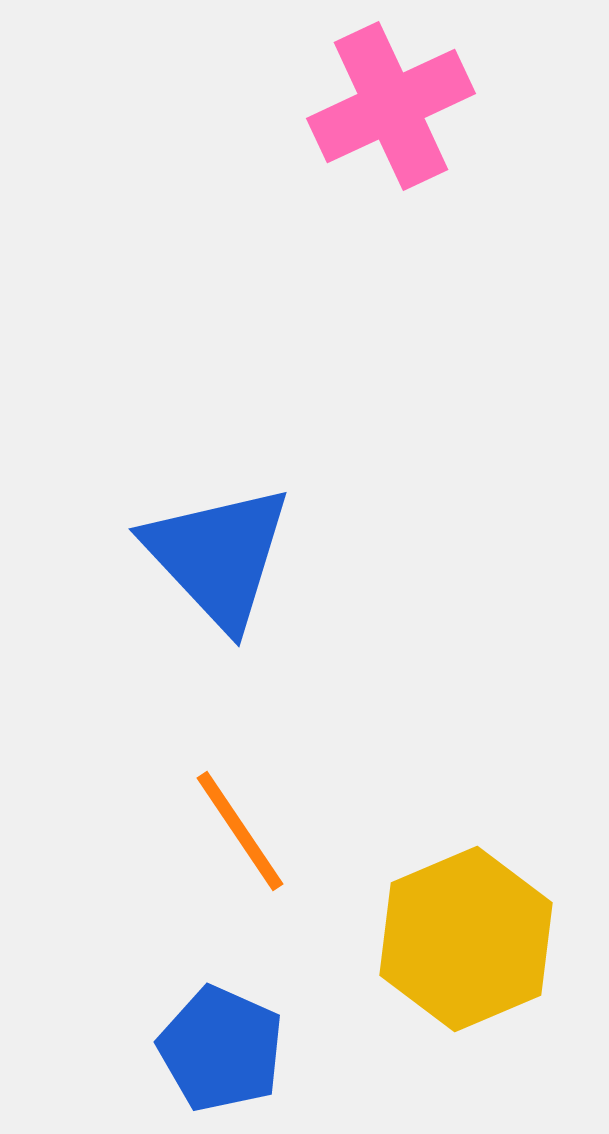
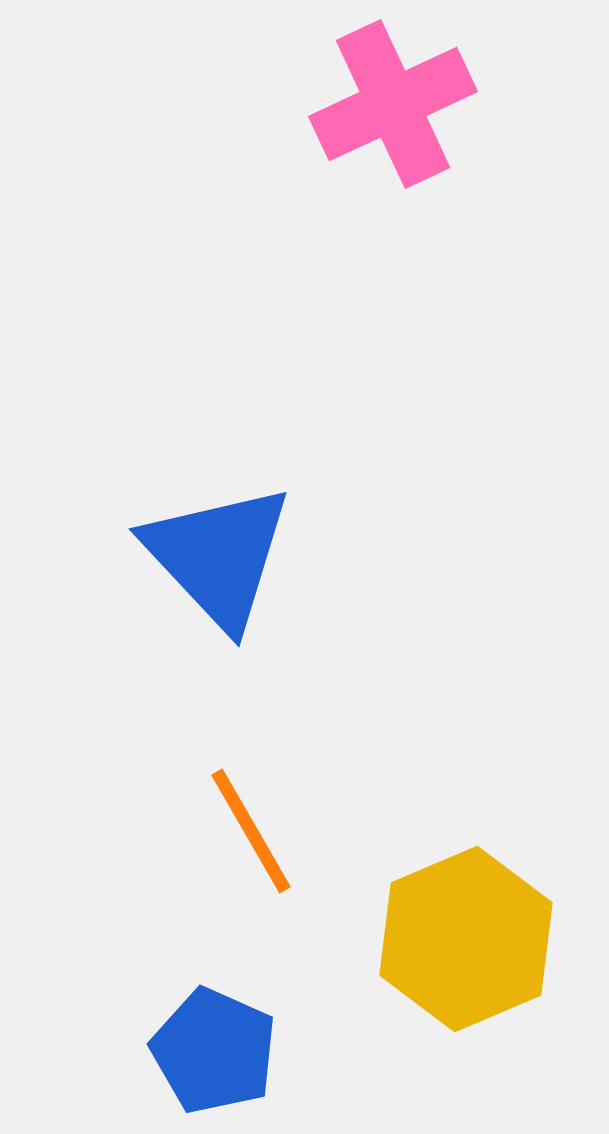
pink cross: moved 2 px right, 2 px up
orange line: moved 11 px right; rotated 4 degrees clockwise
blue pentagon: moved 7 px left, 2 px down
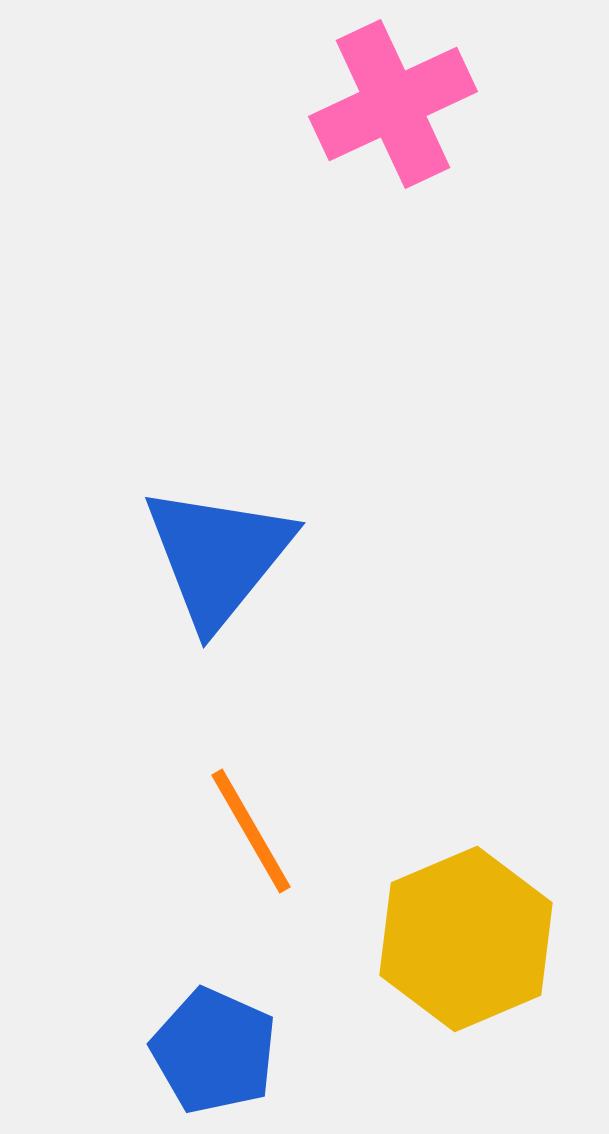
blue triangle: rotated 22 degrees clockwise
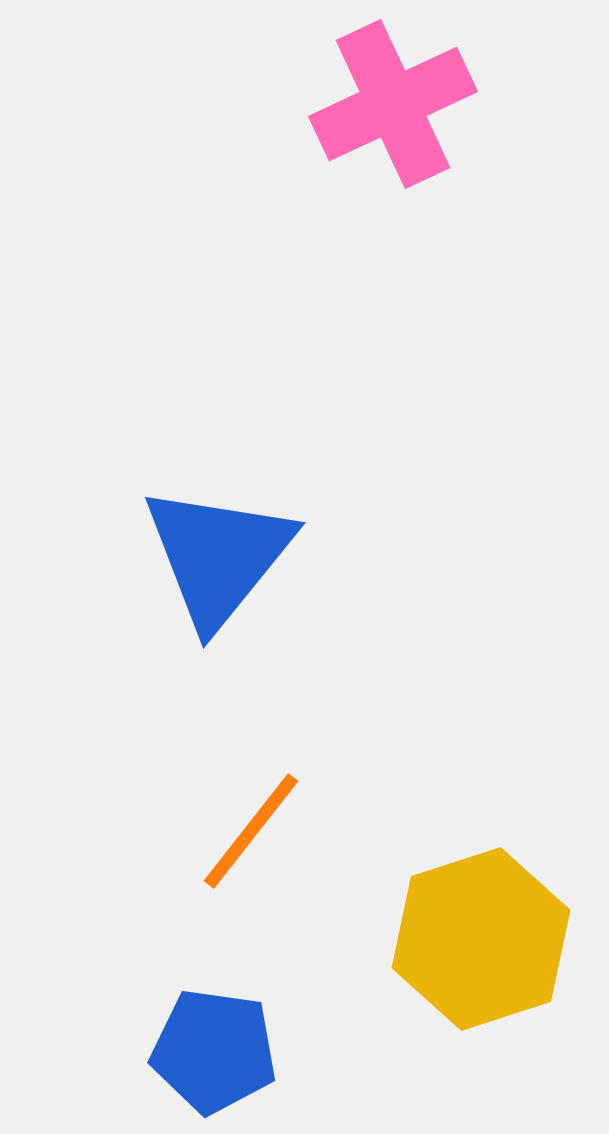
orange line: rotated 68 degrees clockwise
yellow hexagon: moved 15 px right; rotated 5 degrees clockwise
blue pentagon: rotated 16 degrees counterclockwise
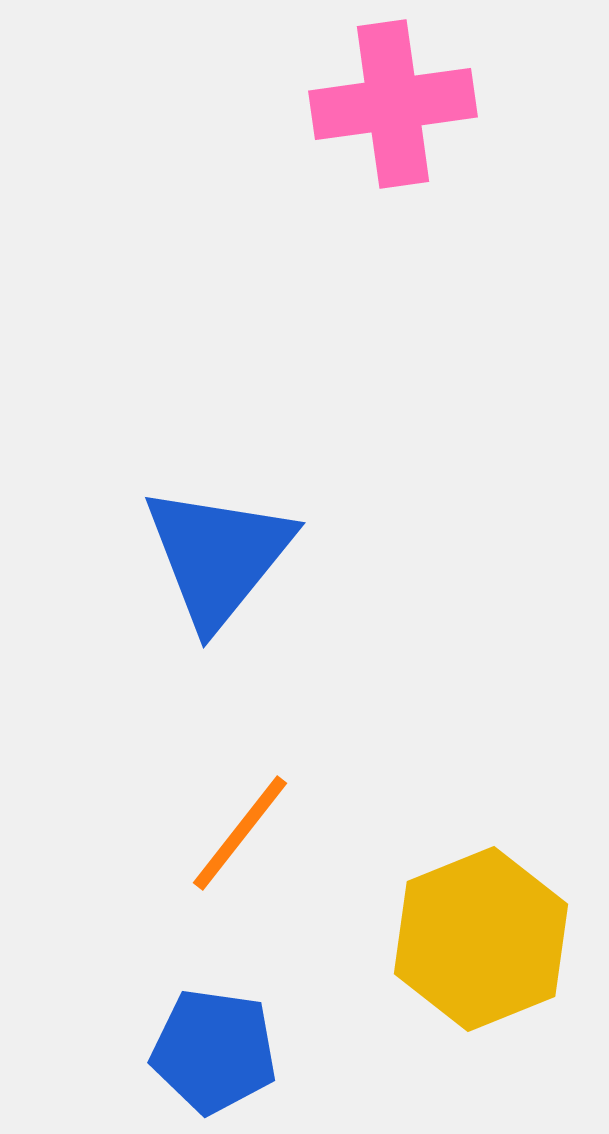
pink cross: rotated 17 degrees clockwise
orange line: moved 11 px left, 2 px down
yellow hexagon: rotated 4 degrees counterclockwise
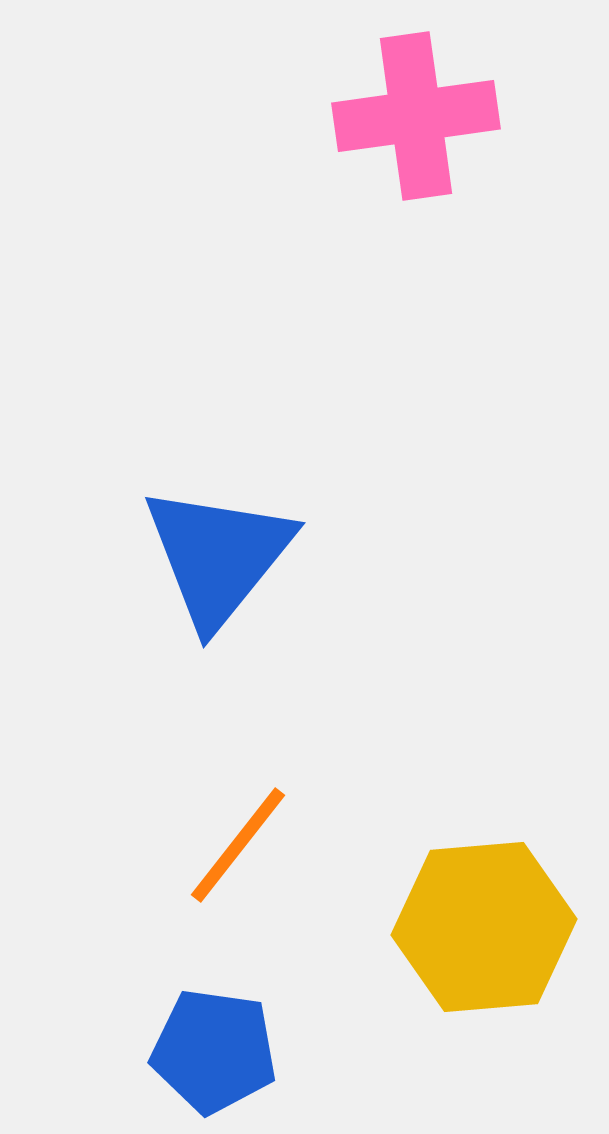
pink cross: moved 23 px right, 12 px down
orange line: moved 2 px left, 12 px down
yellow hexagon: moved 3 px right, 12 px up; rotated 17 degrees clockwise
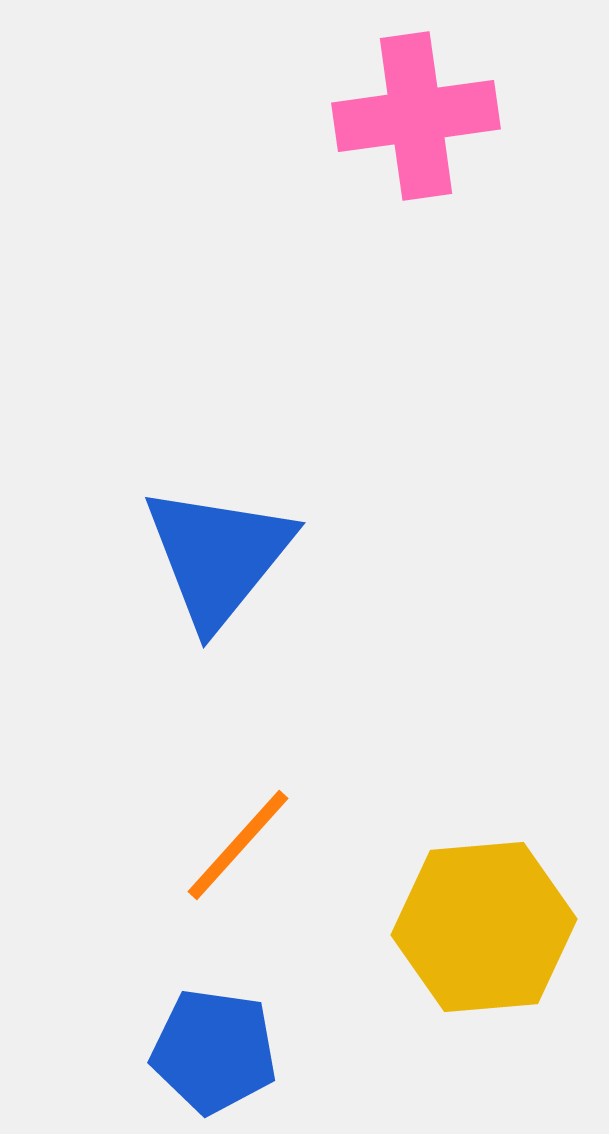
orange line: rotated 4 degrees clockwise
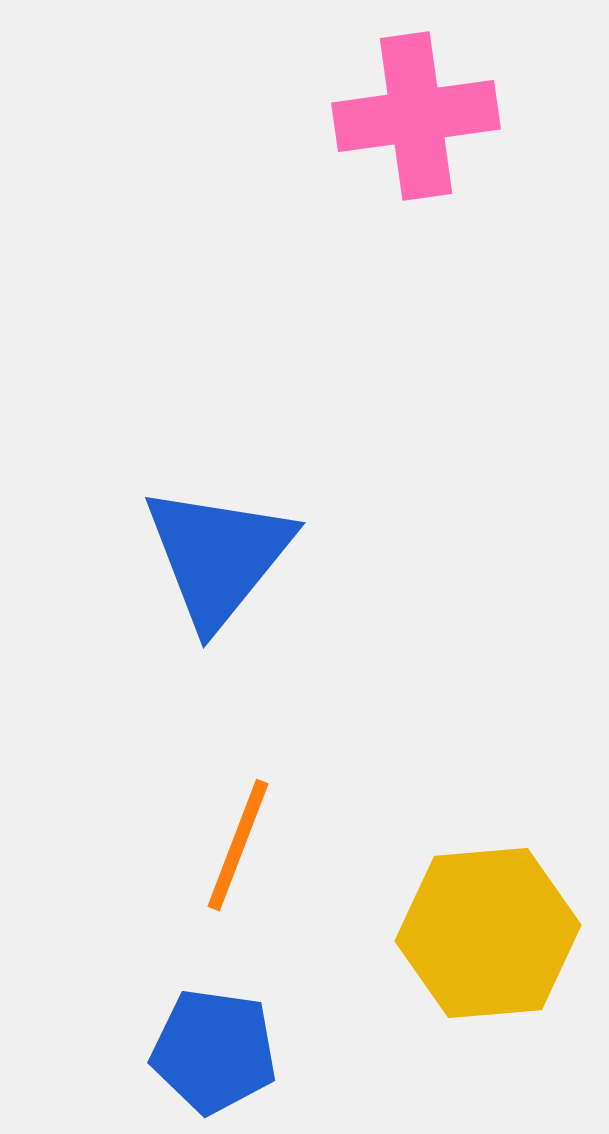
orange line: rotated 21 degrees counterclockwise
yellow hexagon: moved 4 px right, 6 px down
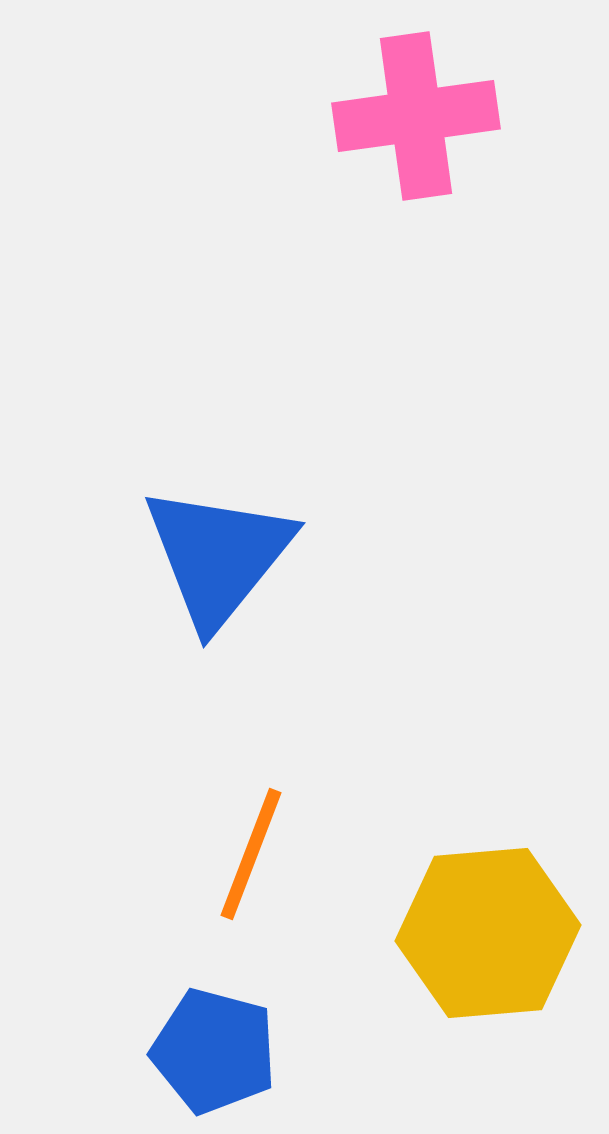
orange line: moved 13 px right, 9 px down
blue pentagon: rotated 7 degrees clockwise
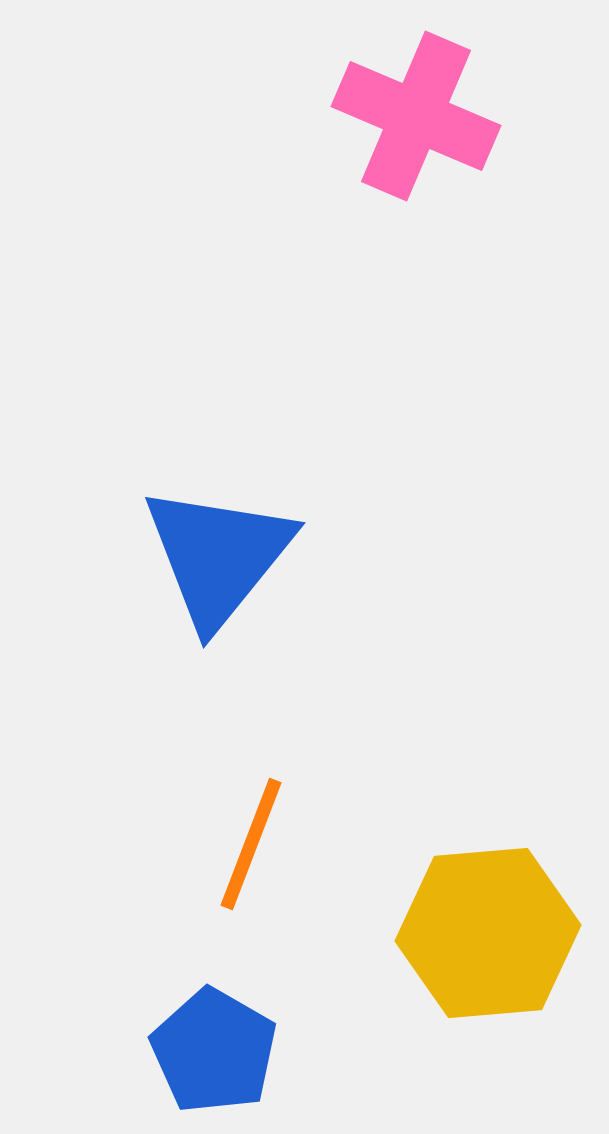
pink cross: rotated 31 degrees clockwise
orange line: moved 10 px up
blue pentagon: rotated 15 degrees clockwise
